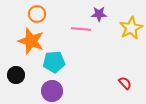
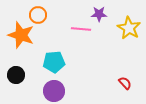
orange circle: moved 1 px right, 1 px down
yellow star: moved 2 px left; rotated 15 degrees counterclockwise
orange star: moved 10 px left, 6 px up
purple circle: moved 2 px right
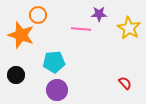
purple circle: moved 3 px right, 1 px up
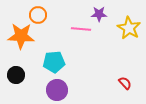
orange star: moved 1 px down; rotated 16 degrees counterclockwise
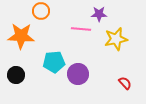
orange circle: moved 3 px right, 4 px up
yellow star: moved 13 px left, 11 px down; rotated 30 degrees clockwise
purple circle: moved 21 px right, 16 px up
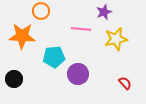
purple star: moved 5 px right, 2 px up; rotated 21 degrees counterclockwise
orange star: moved 1 px right
cyan pentagon: moved 5 px up
black circle: moved 2 px left, 4 px down
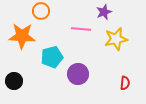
cyan pentagon: moved 2 px left; rotated 10 degrees counterclockwise
black circle: moved 2 px down
red semicircle: rotated 48 degrees clockwise
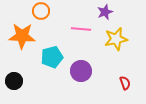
purple star: moved 1 px right
purple circle: moved 3 px right, 3 px up
red semicircle: rotated 24 degrees counterclockwise
